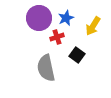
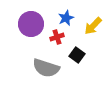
purple circle: moved 8 px left, 6 px down
yellow arrow: rotated 12 degrees clockwise
gray semicircle: rotated 60 degrees counterclockwise
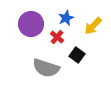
red cross: rotated 32 degrees counterclockwise
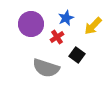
red cross: rotated 16 degrees clockwise
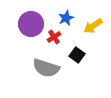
yellow arrow: rotated 12 degrees clockwise
red cross: moved 3 px left
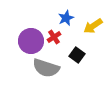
purple circle: moved 17 px down
